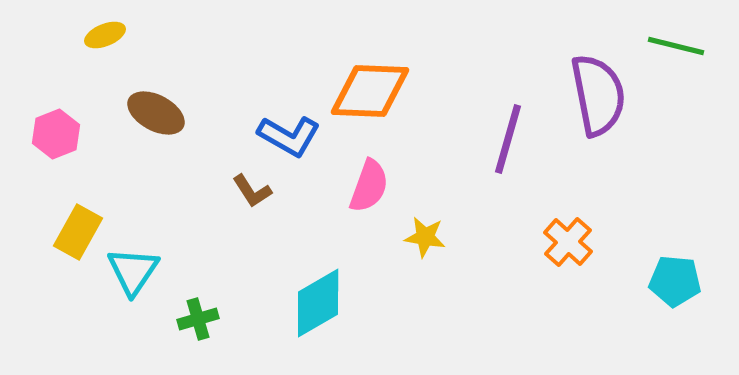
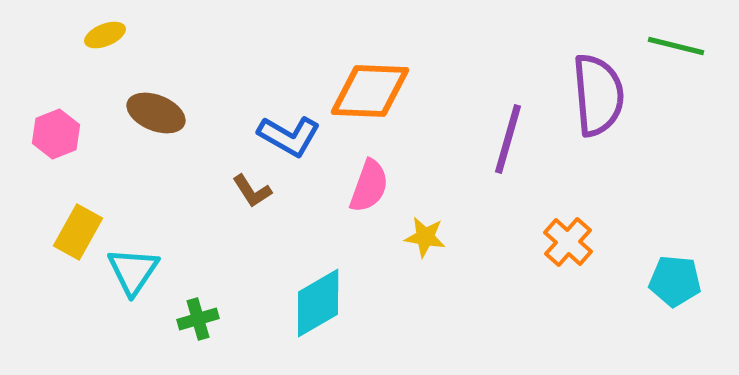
purple semicircle: rotated 6 degrees clockwise
brown ellipse: rotated 6 degrees counterclockwise
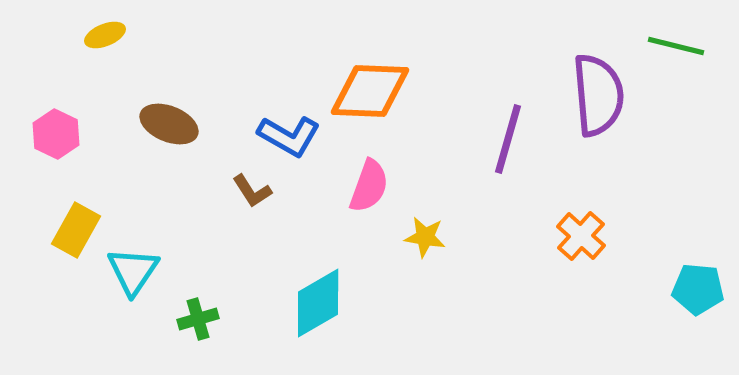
brown ellipse: moved 13 px right, 11 px down
pink hexagon: rotated 12 degrees counterclockwise
yellow rectangle: moved 2 px left, 2 px up
orange cross: moved 13 px right, 6 px up
cyan pentagon: moved 23 px right, 8 px down
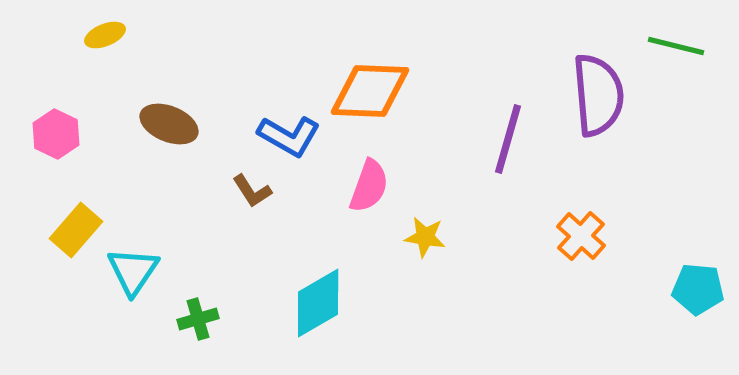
yellow rectangle: rotated 12 degrees clockwise
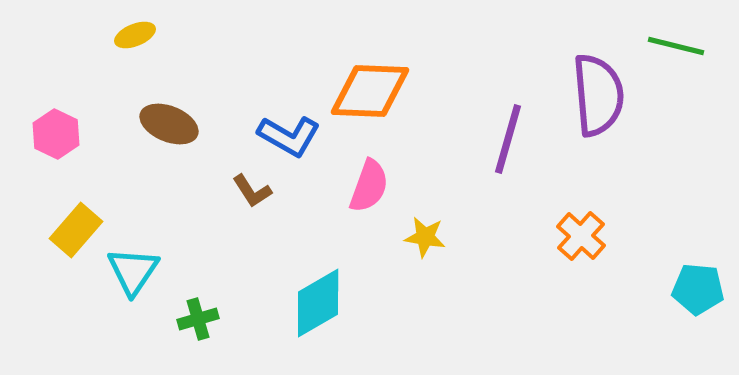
yellow ellipse: moved 30 px right
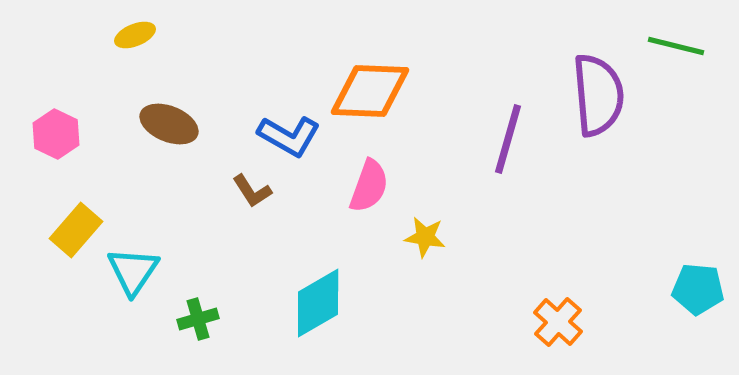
orange cross: moved 23 px left, 86 px down
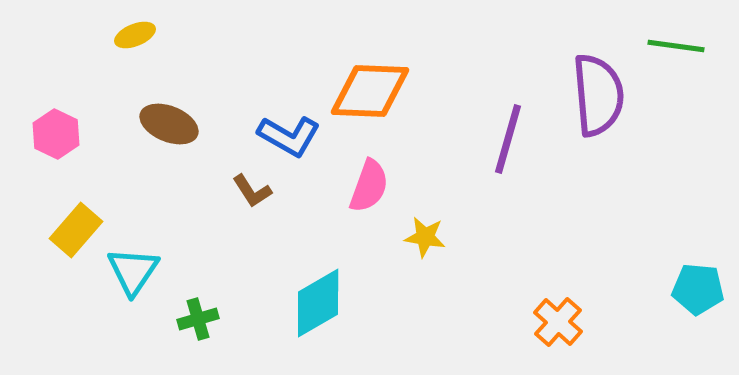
green line: rotated 6 degrees counterclockwise
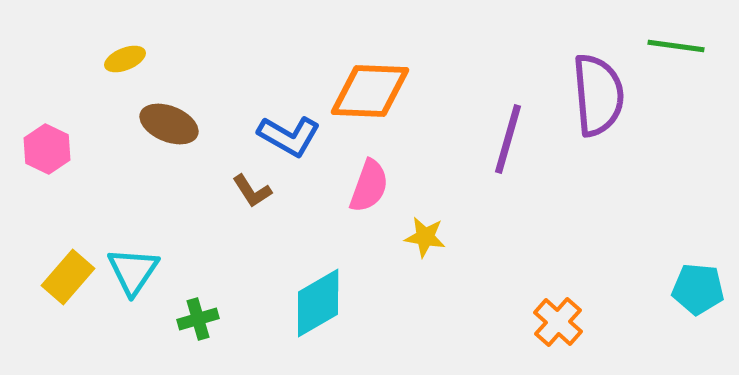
yellow ellipse: moved 10 px left, 24 px down
pink hexagon: moved 9 px left, 15 px down
yellow rectangle: moved 8 px left, 47 px down
